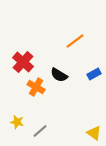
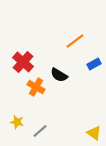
blue rectangle: moved 10 px up
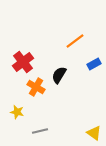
red cross: rotated 10 degrees clockwise
black semicircle: rotated 90 degrees clockwise
yellow star: moved 10 px up
gray line: rotated 28 degrees clockwise
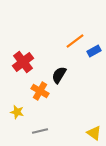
blue rectangle: moved 13 px up
orange cross: moved 4 px right, 4 px down
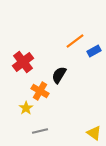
yellow star: moved 9 px right, 4 px up; rotated 24 degrees clockwise
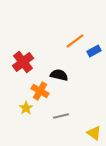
black semicircle: rotated 72 degrees clockwise
gray line: moved 21 px right, 15 px up
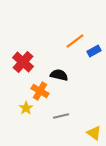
red cross: rotated 10 degrees counterclockwise
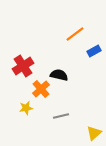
orange line: moved 7 px up
red cross: moved 4 px down; rotated 15 degrees clockwise
orange cross: moved 1 px right, 2 px up; rotated 18 degrees clockwise
yellow star: rotated 24 degrees clockwise
yellow triangle: rotated 42 degrees clockwise
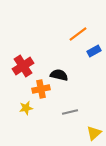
orange line: moved 3 px right
orange cross: rotated 30 degrees clockwise
gray line: moved 9 px right, 4 px up
